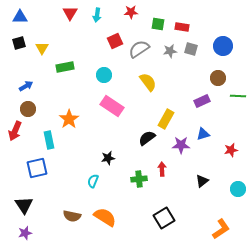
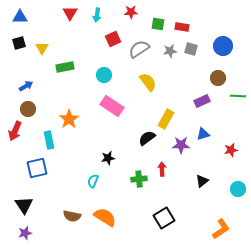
red square at (115, 41): moved 2 px left, 2 px up
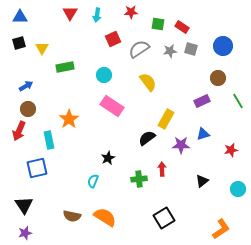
red rectangle at (182, 27): rotated 24 degrees clockwise
green line at (238, 96): moved 5 px down; rotated 56 degrees clockwise
red arrow at (15, 131): moved 4 px right
black star at (108, 158): rotated 16 degrees counterclockwise
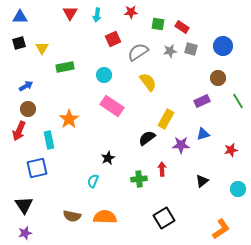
gray semicircle at (139, 49): moved 1 px left, 3 px down
orange semicircle at (105, 217): rotated 30 degrees counterclockwise
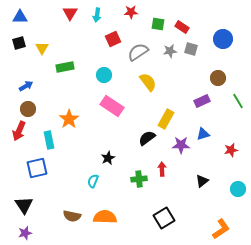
blue circle at (223, 46): moved 7 px up
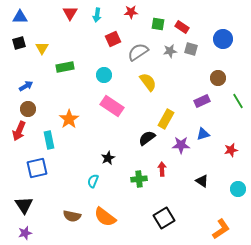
black triangle at (202, 181): rotated 48 degrees counterclockwise
orange semicircle at (105, 217): rotated 145 degrees counterclockwise
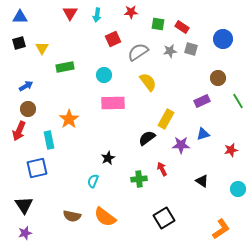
pink rectangle at (112, 106): moved 1 px right, 3 px up; rotated 35 degrees counterclockwise
red arrow at (162, 169): rotated 24 degrees counterclockwise
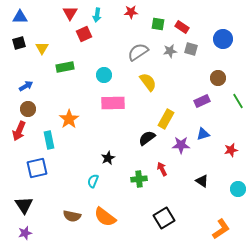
red square at (113, 39): moved 29 px left, 5 px up
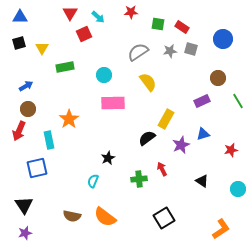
cyan arrow at (97, 15): moved 1 px right, 2 px down; rotated 56 degrees counterclockwise
purple star at (181, 145): rotated 24 degrees counterclockwise
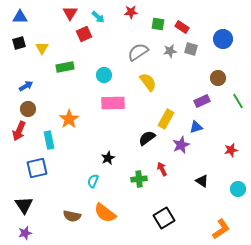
blue triangle at (203, 134): moved 7 px left, 7 px up
orange semicircle at (105, 217): moved 4 px up
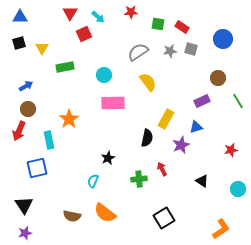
black semicircle at (147, 138): rotated 138 degrees clockwise
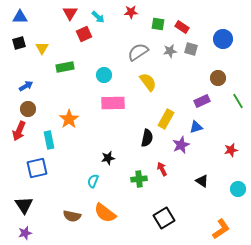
black star at (108, 158): rotated 16 degrees clockwise
